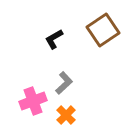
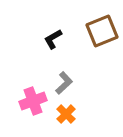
brown square: moved 1 px left, 1 px down; rotated 12 degrees clockwise
black L-shape: moved 1 px left
orange cross: moved 1 px up
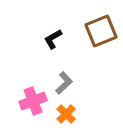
brown square: moved 1 px left
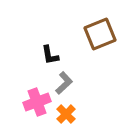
brown square: moved 1 px left, 3 px down
black L-shape: moved 3 px left, 16 px down; rotated 70 degrees counterclockwise
pink cross: moved 4 px right, 1 px down
